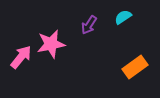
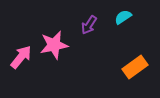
pink star: moved 3 px right, 1 px down
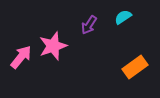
pink star: moved 1 px left, 1 px down; rotated 8 degrees counterclockwise
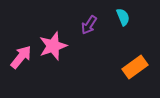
cyan semicircle: rotated 102 degrees clockwise
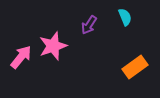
cyan semicircle: moved 2 px right
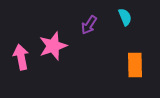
pink arrow: rotated 50 degrees counterclockwise
orange rectangle: moved 2 px up; rotated 55 degrees counterclockwise
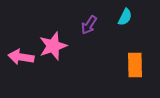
cyan semicircle: rotated 48 degrees clockwise
pink arrow: rotated 70 degrees counterclockwise
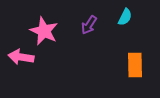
pink star: moved 9 px left, 15 px up; rotated 28 degrees counterclockwise
